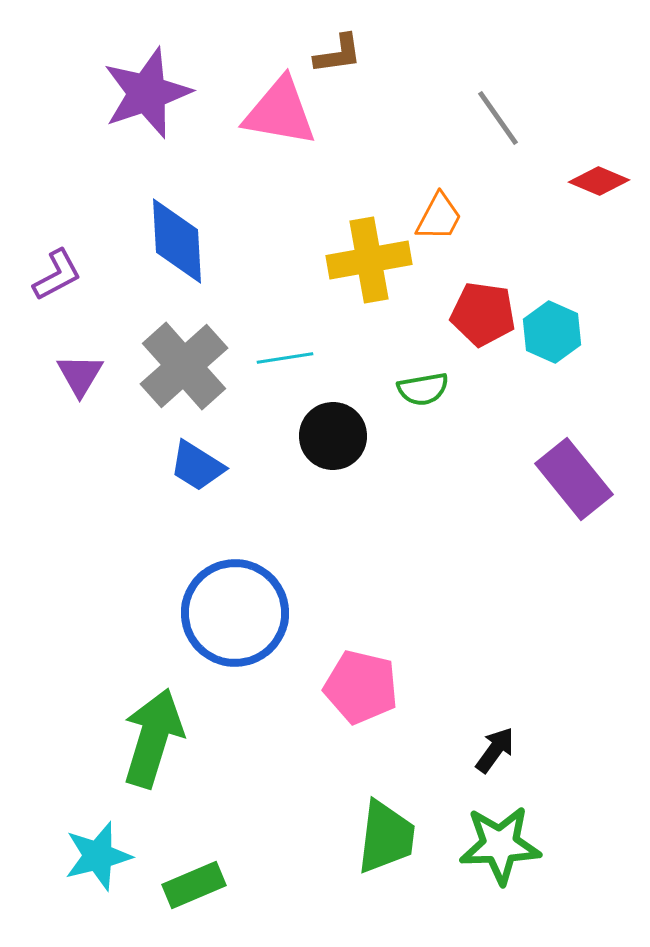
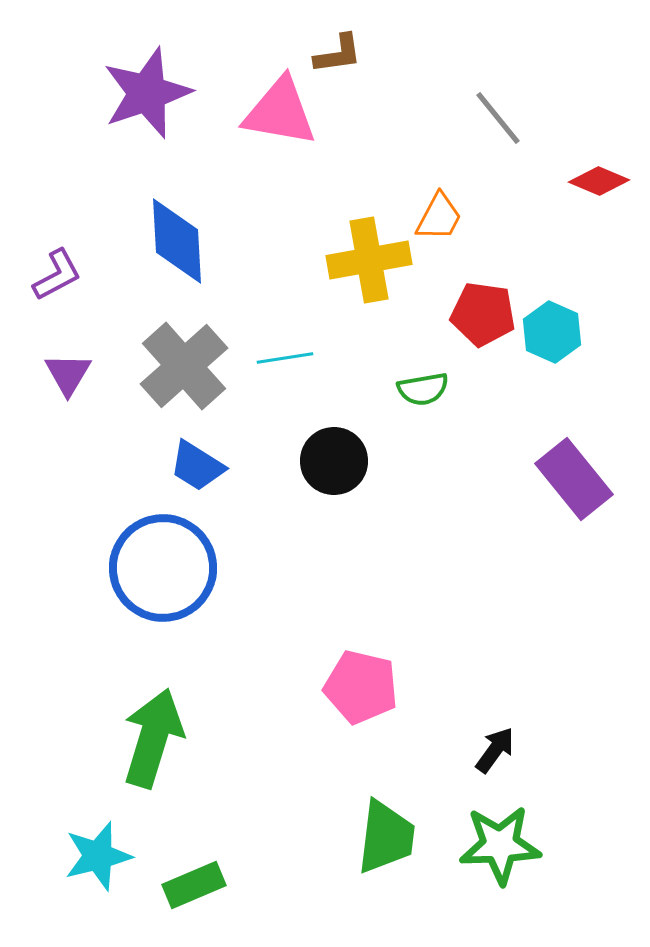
gray line: rotated 4 degrees counterclockwise
purple triangle: moved 12 px left, 1 px up
black circle: moved 1 px right, 25 px down
blue circle: moved 72 px left, 45 px up
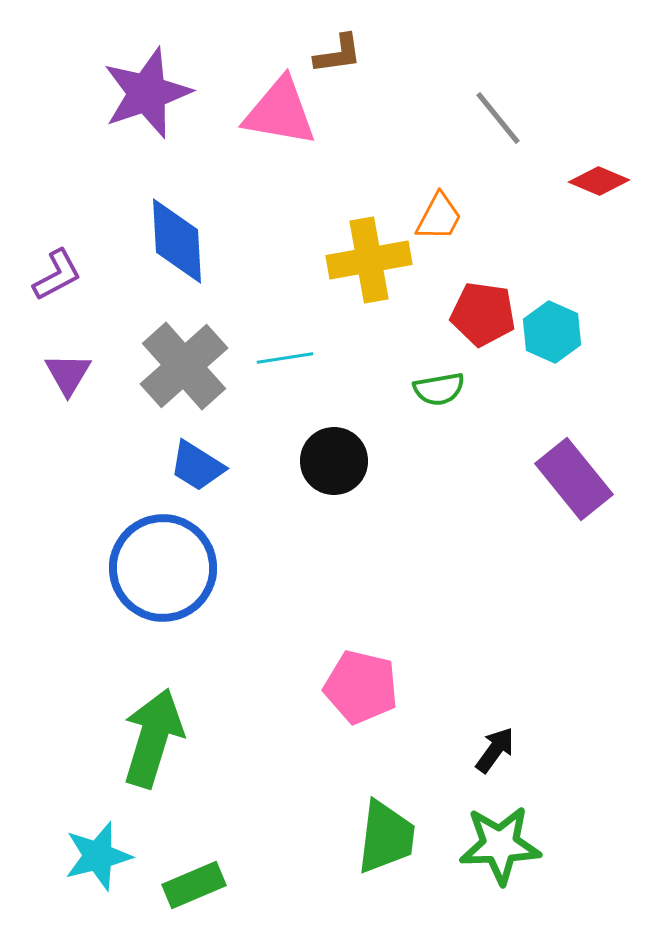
green semicircle: moved 16 px right
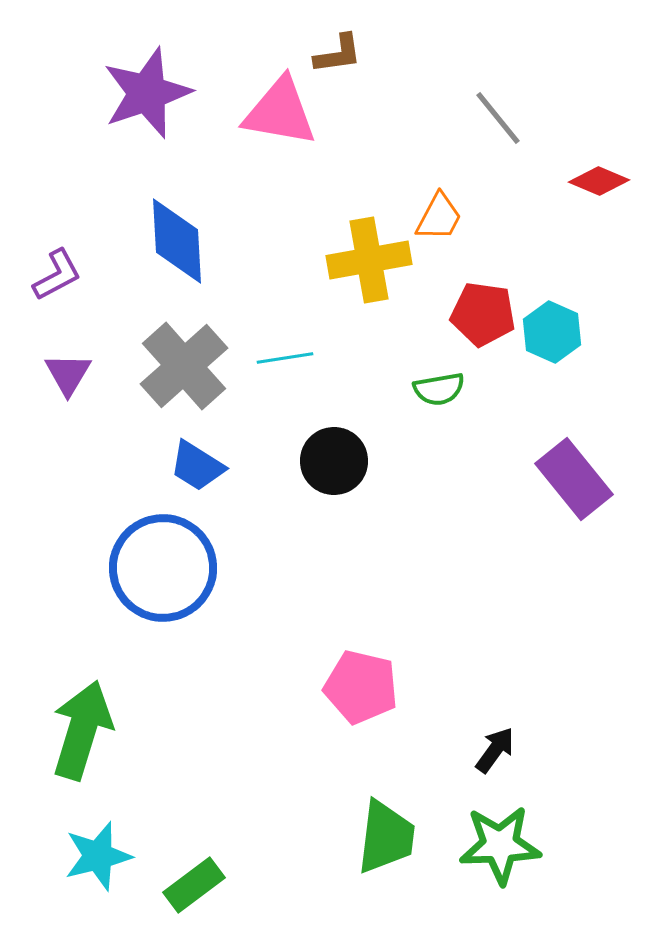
green arrow: moved 71 px left, 8 px up
green rectangle: rotated 14 degrees counterclockwise
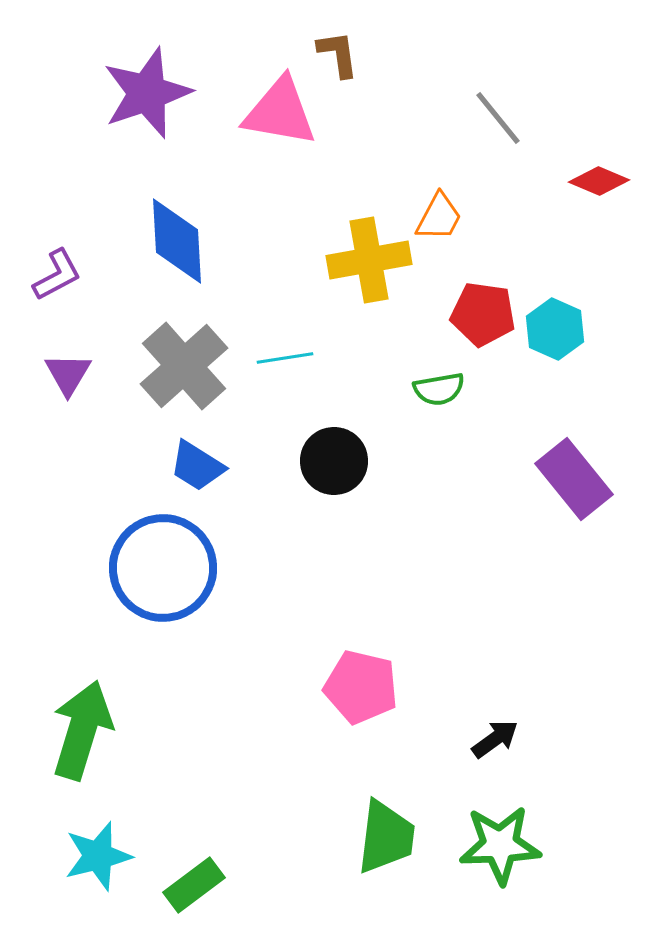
brown L-shape: rotated 90 degrees counterclockwise
cyan hexagon: moved 3 px right, 3 px up
black arrow: moved 11 px up; rotated 18 degrees clockwise
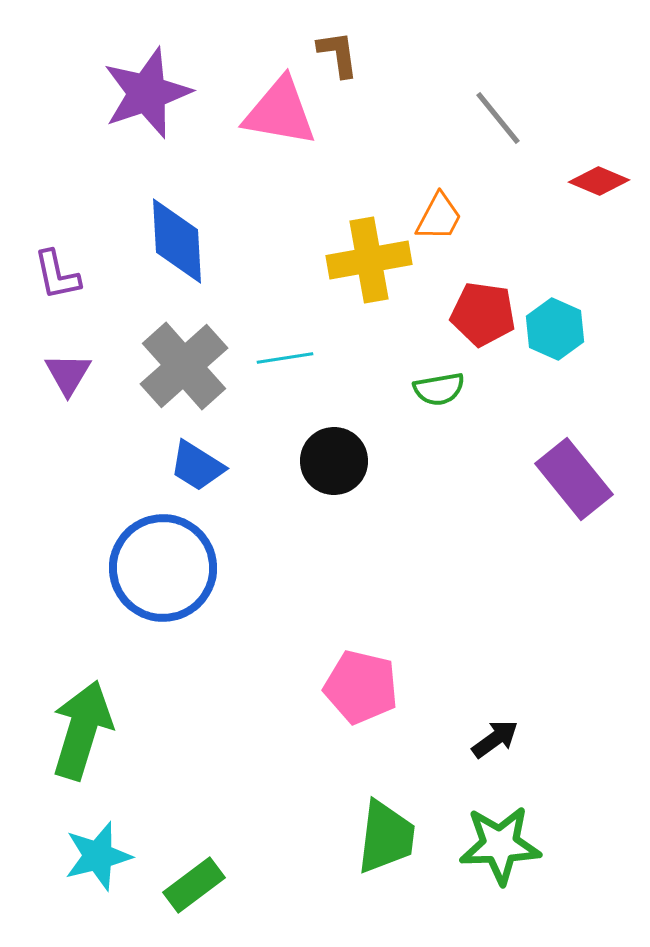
purple L-shape: rotated 106 degrees clockwise
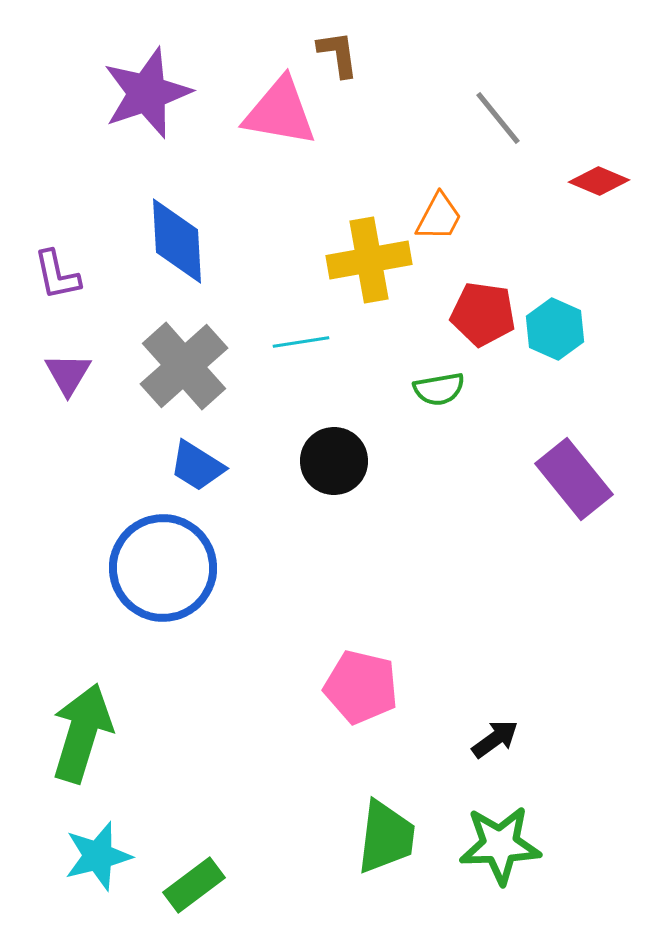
cyan line: moved 16 px right, 16 px up
green arrow: moved 3 px down
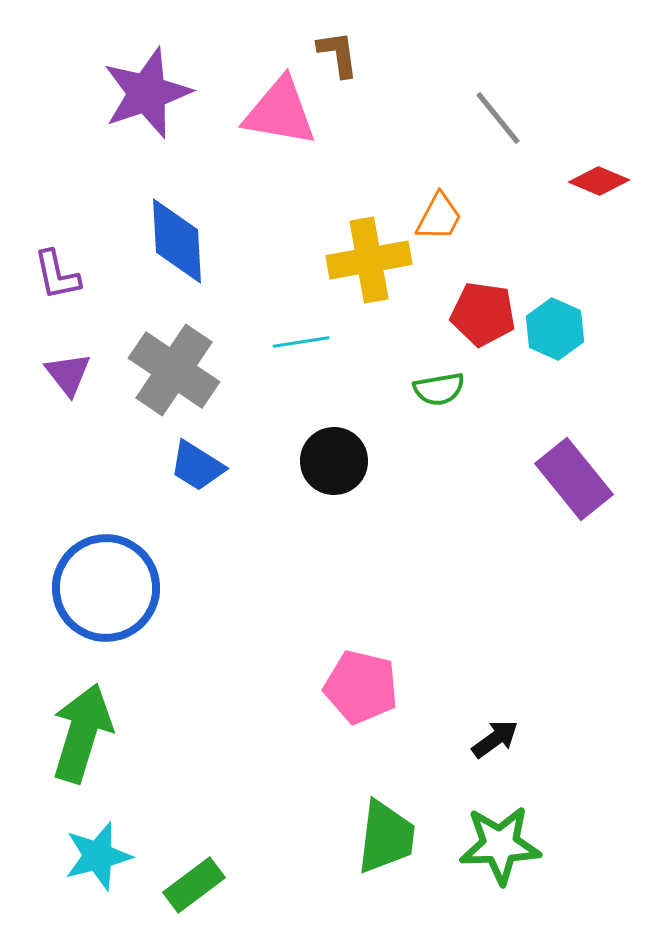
gray cross: moved 10 px left, 4 px down; rotated 14 degrees counterclockwise
purple triangle: rotated 9 degrees counterclockwise
blue circle: moved 57 px left, 20 px down
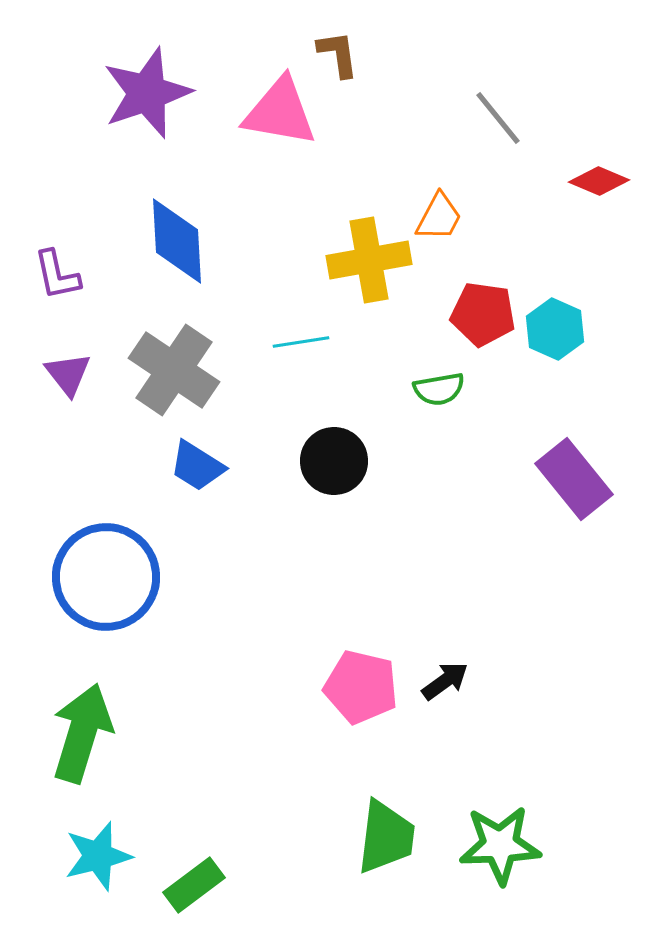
blue circle: moved 11 px up
black arrow: moved 50 px left, 58 px up
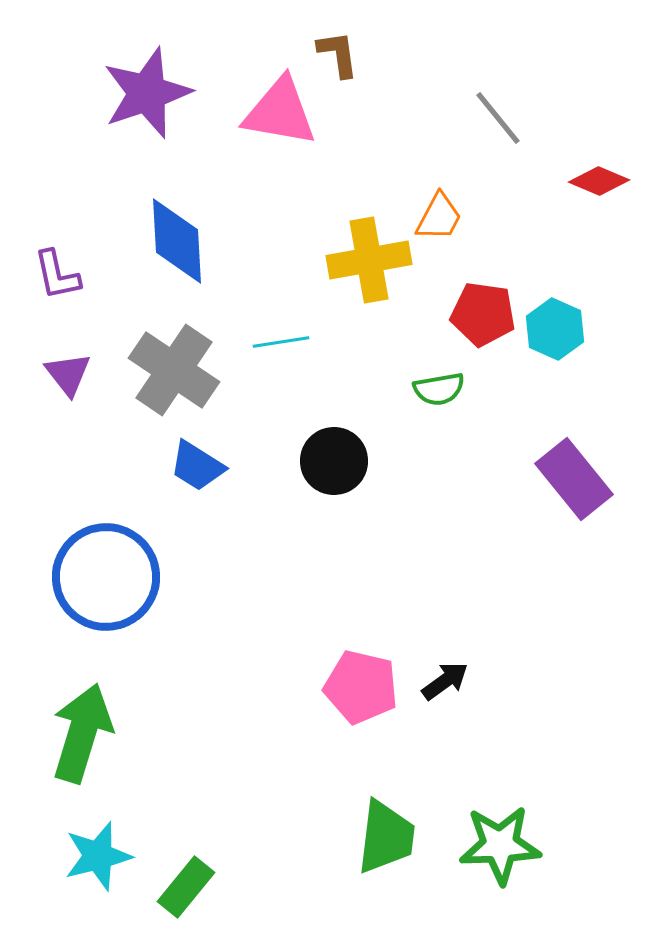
cyan line: moved 20 px left
green rectangle: moved 8 px left, 2 px down; rotated 14 degrees counterclockwise
